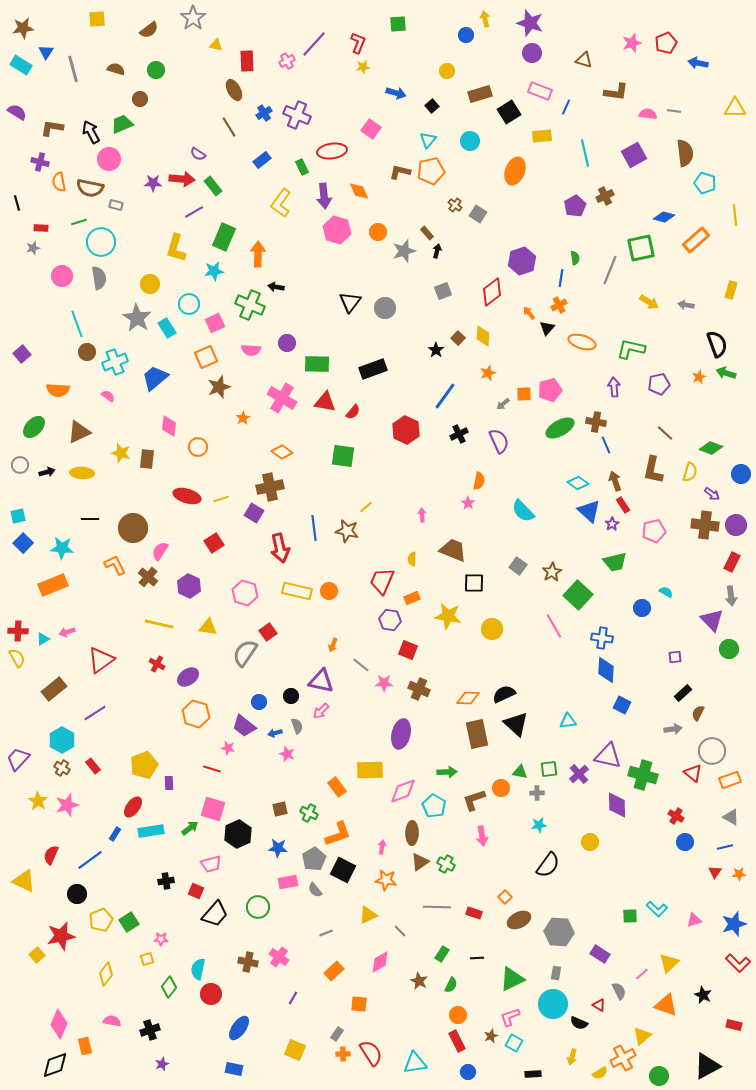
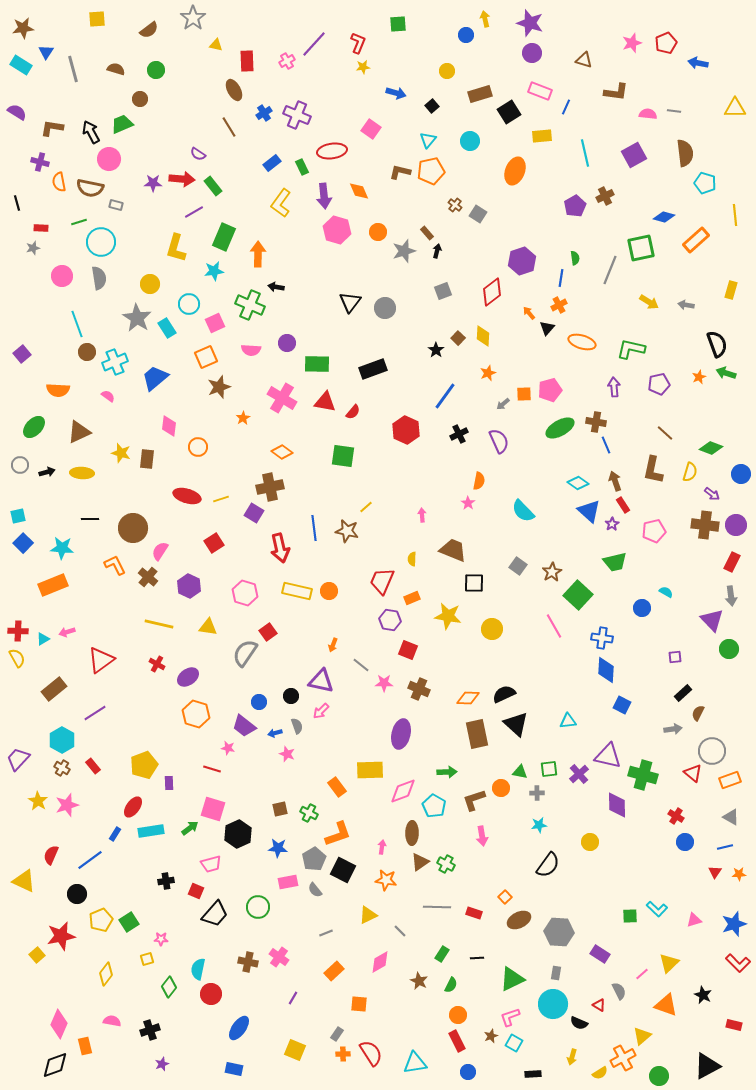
blue rectangle at (262, 160): moved 10 px right, 3 px down
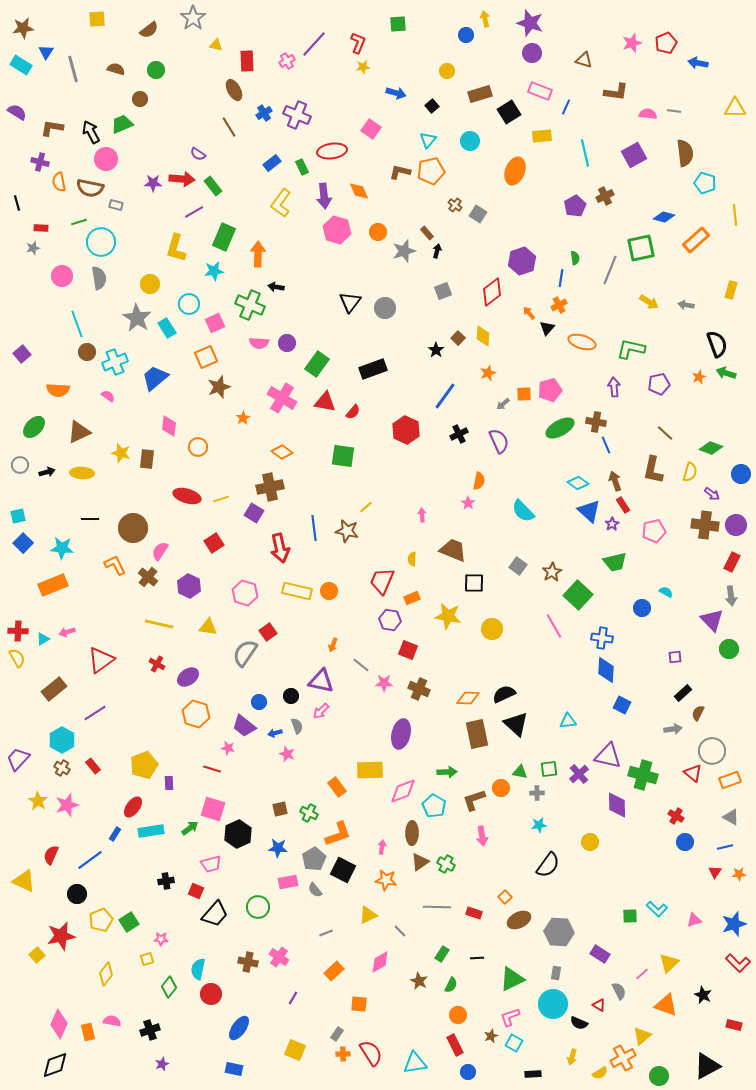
pink circle at (109, 159): moved 3 px left
pink semicircle at (251, 350): moved 8 px right, 7 px up
green rectangle at (317, 364): rotated 55 degrees counterclockwise
red rectangle at (457, 1041): moved 2 px left, 4 px down
orange rectangle at (85, 1046): moved 3 px right, 14 px up
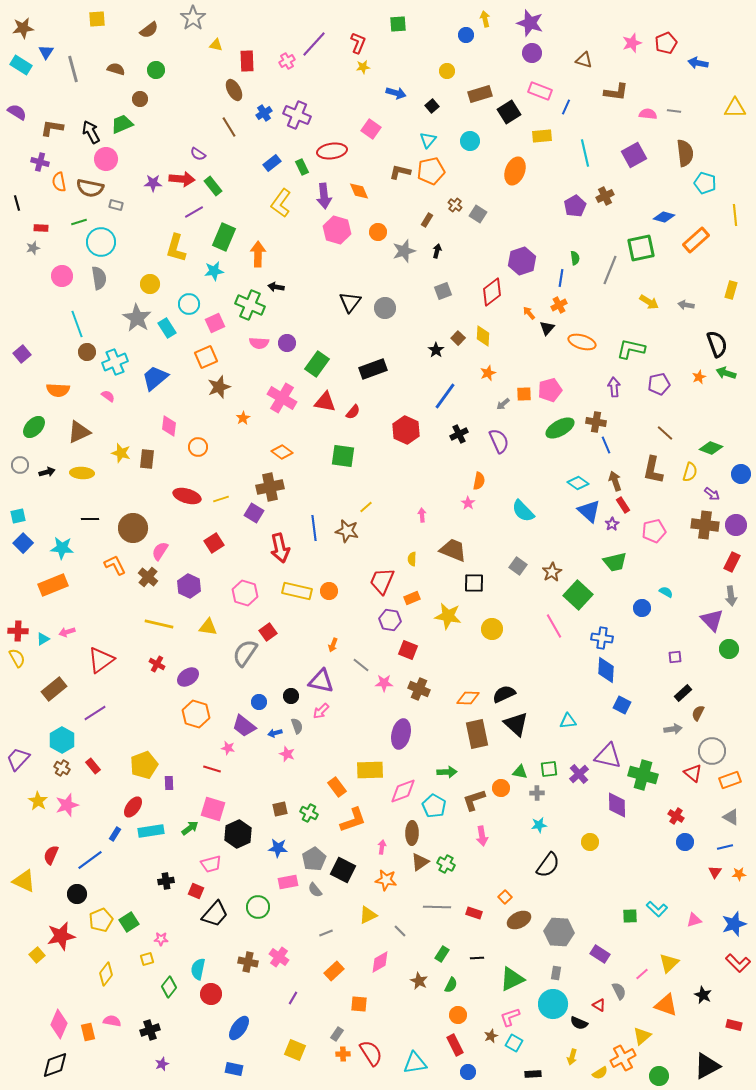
brown rectangle at (427, 233): moved 13 px up; rotated 72 degrees clockwise
orange L-shape at (338, 834): moved 15 px right, 14 px up
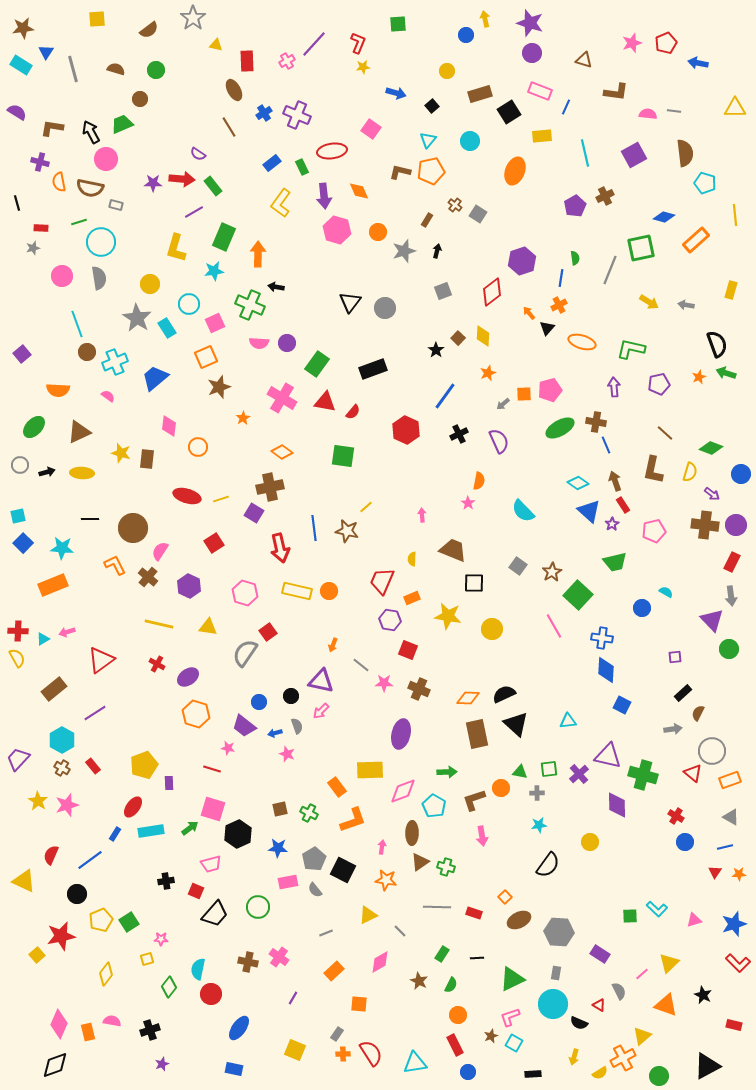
green cross at (446, 864): moved 3 px down; rotated 12 degrees counterclockwise
yellow arrow at (572, 1057): moved 2 px right
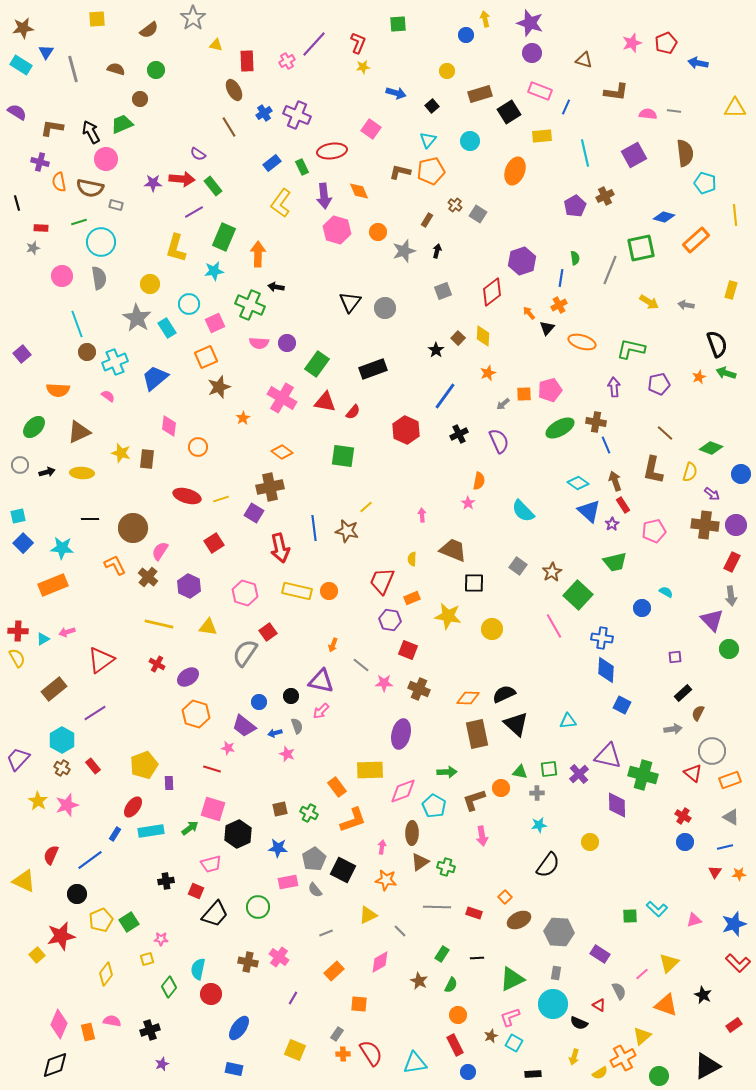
red cross at (676, 816): moved 7 px right
red rectangle at (734, 1025): rotated 49 degrees counterclockwise
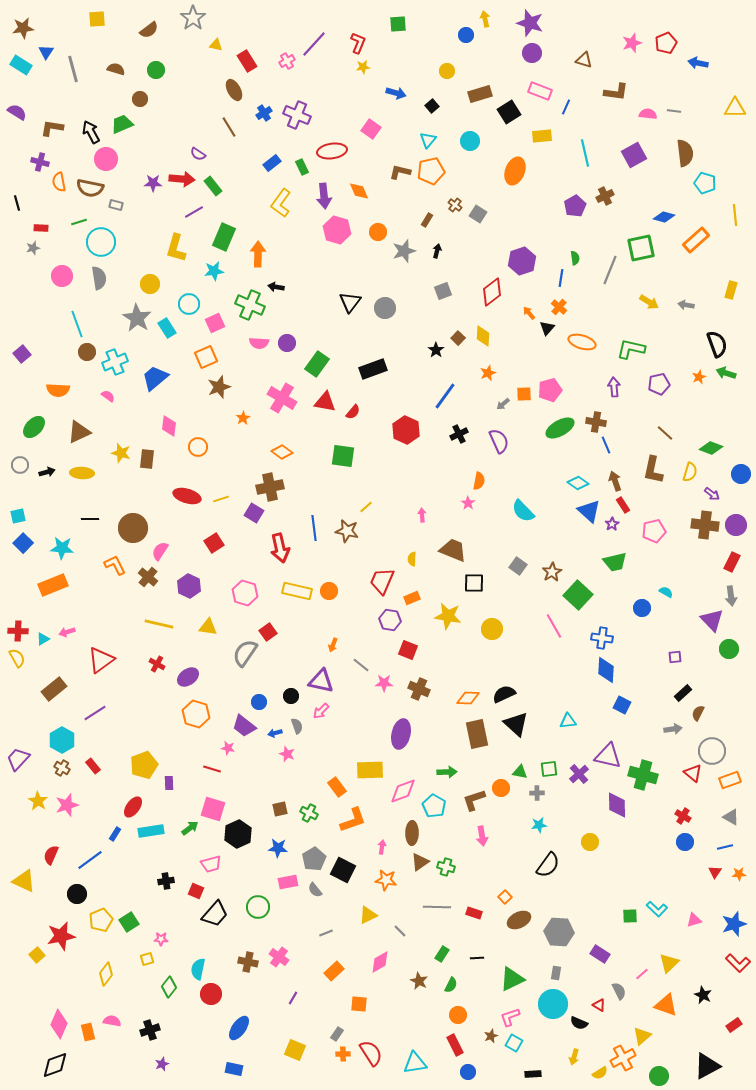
red rectangle at (247, 61): rotated 30 degrees counterclockwise
orange cross at (559, 305): moved 2 px down; rotated 21 degrees counterclockwise
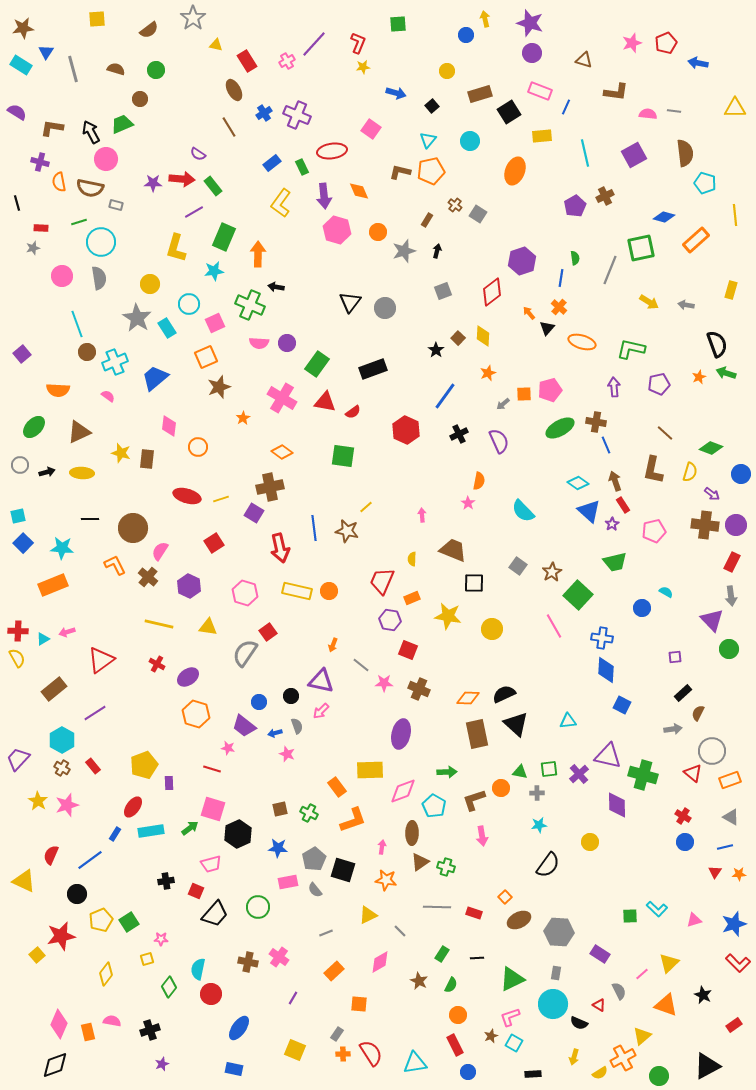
red semicircle at (353, 412): rotated 14 degrees clockwise
black square at (343, 870): rotated 10 degrees counterclockwise
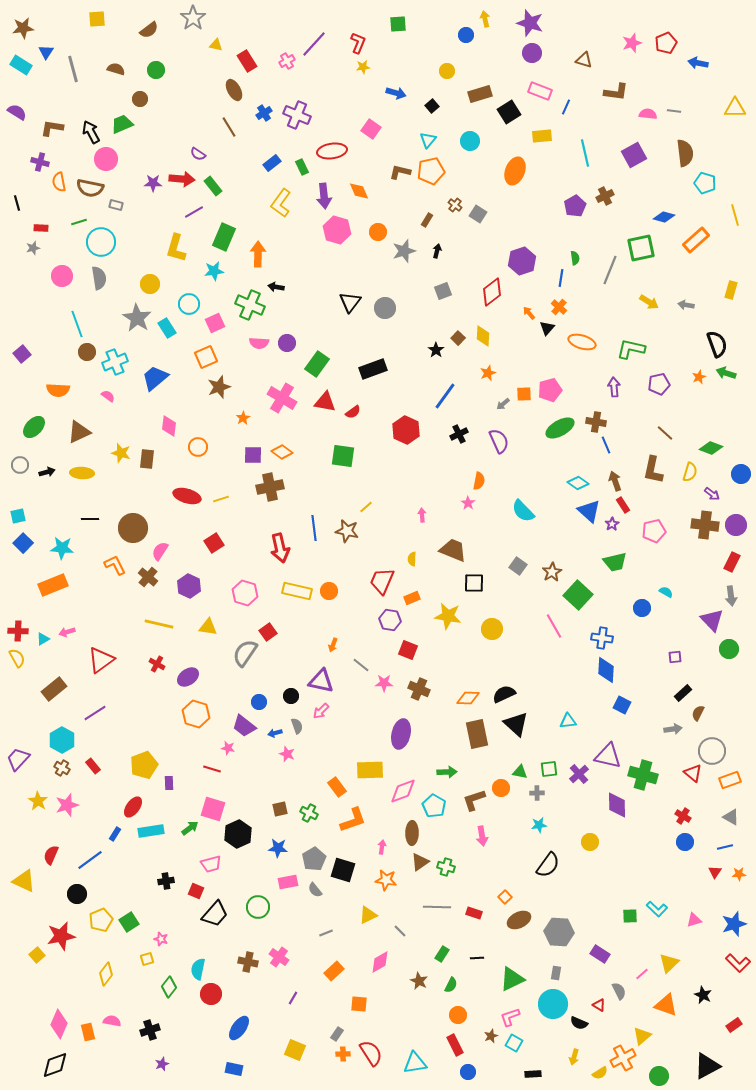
yellow line at (735, 215): rotated 10 degrees counterclockwise
purple square at (254, 513): moved 1 px left, 58 px up; rotated 30 degrees counterclockwise
pink star at (161, 939): rotated 16 degrees clockwise
